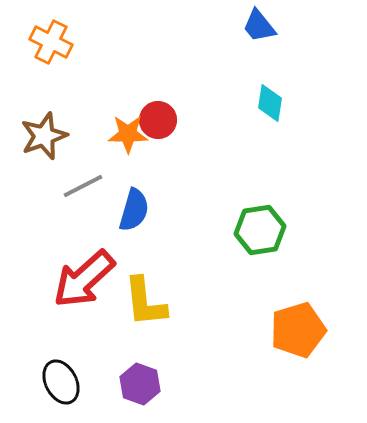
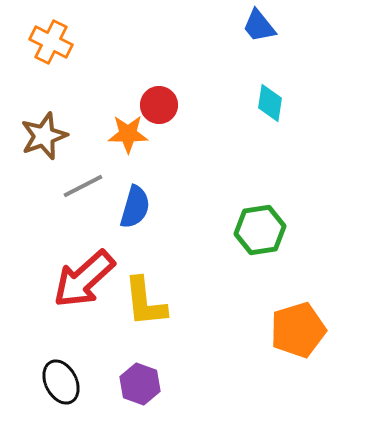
red circle: moved 1 px right, 15 px up
blue semicircle: moved 1 px right, 3 px up
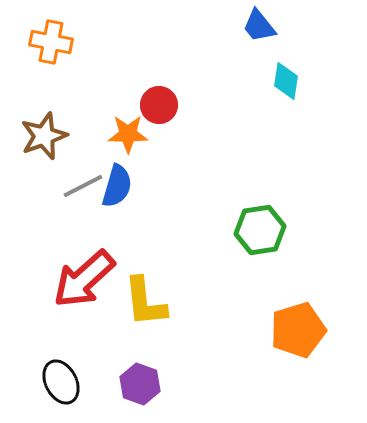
orange cross: rotated 15 degrees counterclockwise
cyan diamond: moved 16 px right, 22 px up
blue semicircle: moved 18 px left, 21 px up
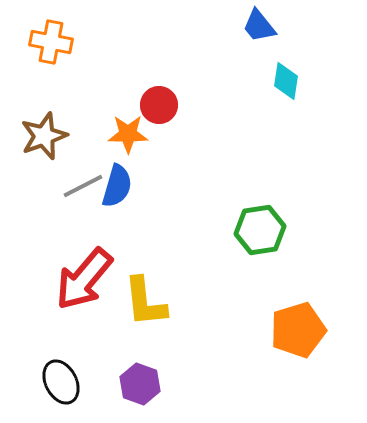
red arrow: rotated 8 degrees counterclockwise
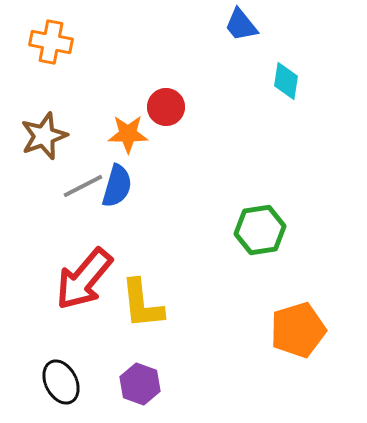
blue trapezoid: moved 18 px left, 1 px up
red circle: moved 7 px right, 2 px down
yellow L-shape: moved 3 px left, 2 px down
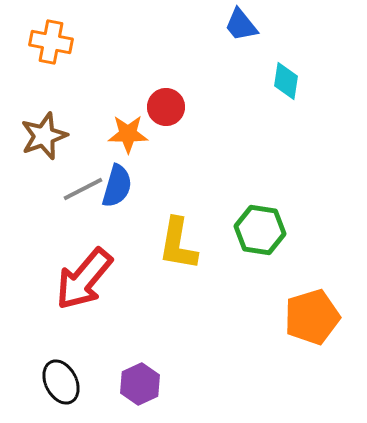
gray line: moved 3 px down
green hexagon: rotated 18 degrees clockwise
yellow L-shape: moved 36 px right, 60 px up; rotated 16 degrees clockwise
orange pentagon: moved 14 px right, 13 px up
purple hexagon: rotated 15 degrees clockwise
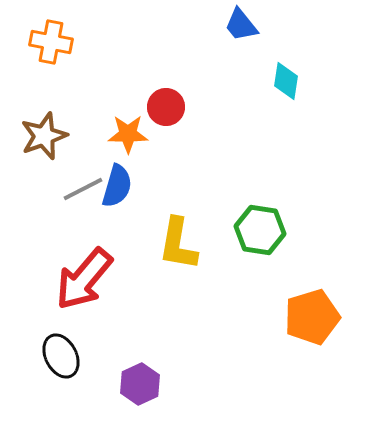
black ellipse: moved 26 px up
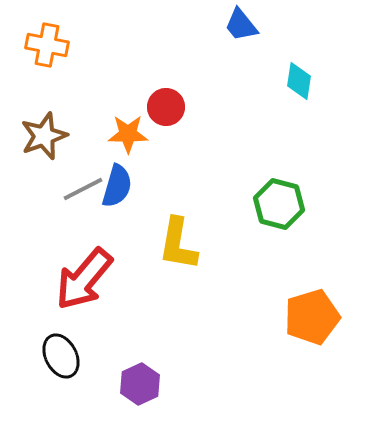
orange cross: moved 4 px left, 3 px down
cyan diamond: moved 13 px right
green hexagon: moved 19 px right, 26 px up; rotated 6 degrees clockwise
